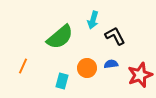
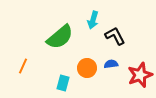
cyan rectangle: moved 1 px right, 2 px down
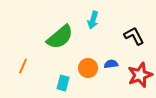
black L-shape: moved 19 px right
orange circle: moved 1 px right
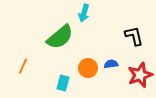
cyan arrow: moved 9 px left, 7 px up
black L-shape: rotated 15 degrees clockwise
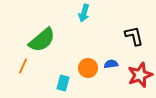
green semicircle: moved 18 px left, 3 px down
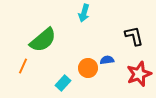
green semicircle: moved 1 px right
blue semicircle: moved 4 px left, 4 px up
red star: moved 1 px left, 1 px up
cyan rectangle: rotated 28 degrees clockwise
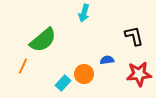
orange circle: moved 4 px left, 6 px down
red star: rotated 15 degrees clockwise
